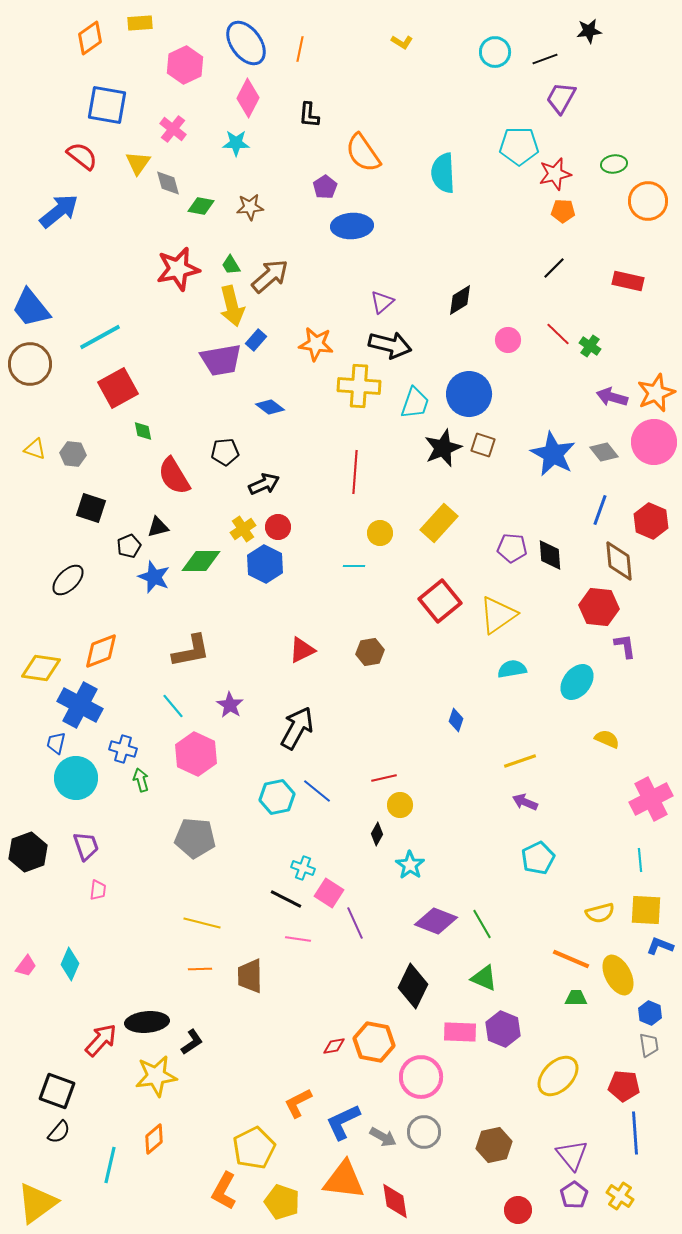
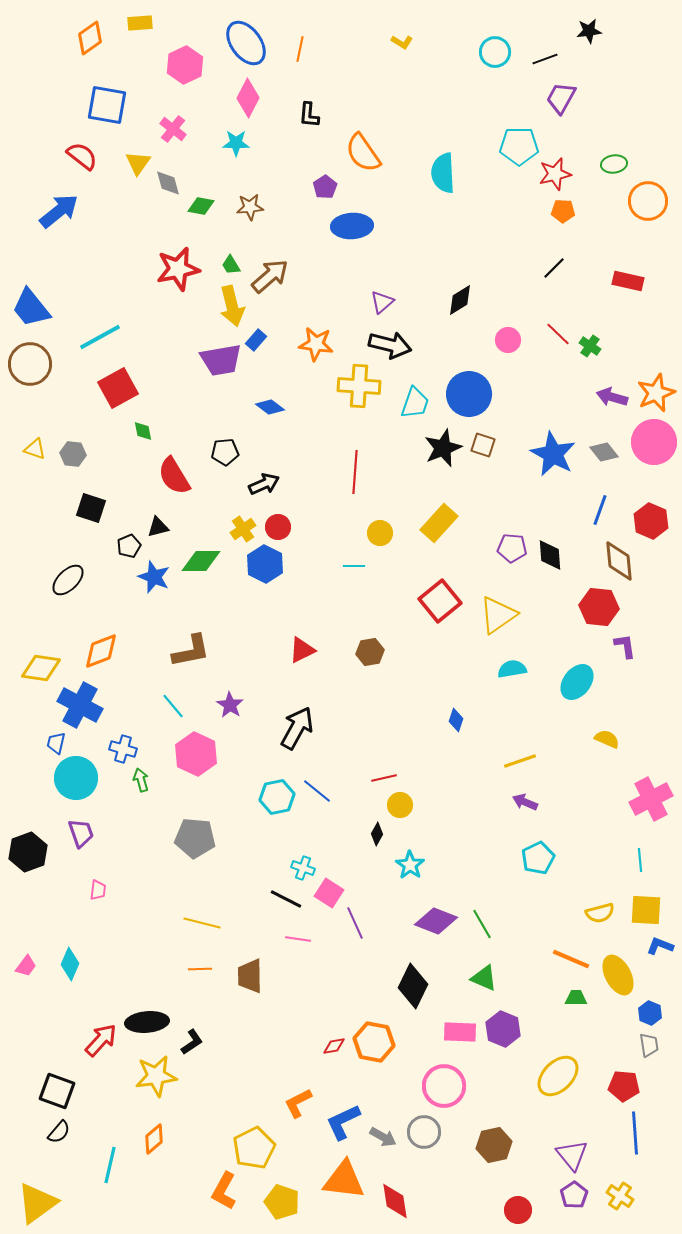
purple trapezoid at (86, 846): moved 5 px left, 13 px up
pink circle at (421, 1077): moved 23 px right, 9 px down
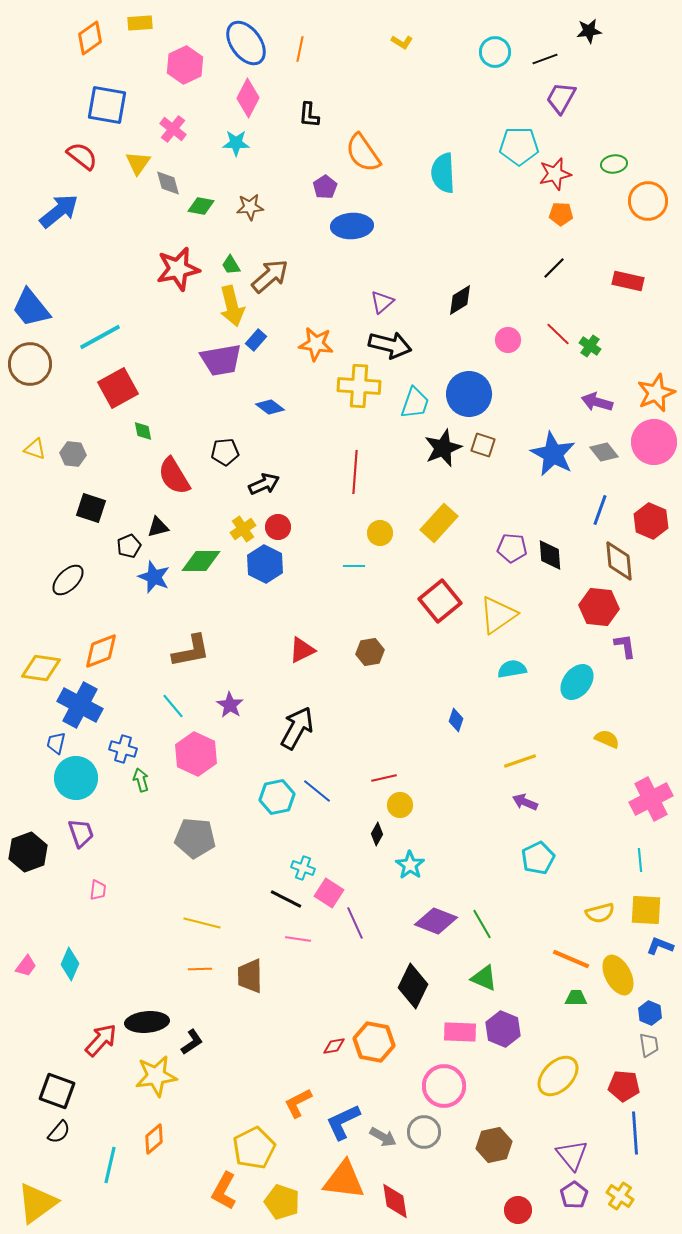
orange pentagon at (563, 211): moved 2 px left, 3 px down
purple arrow at (612, 397): moved 15 px left, 5 px down
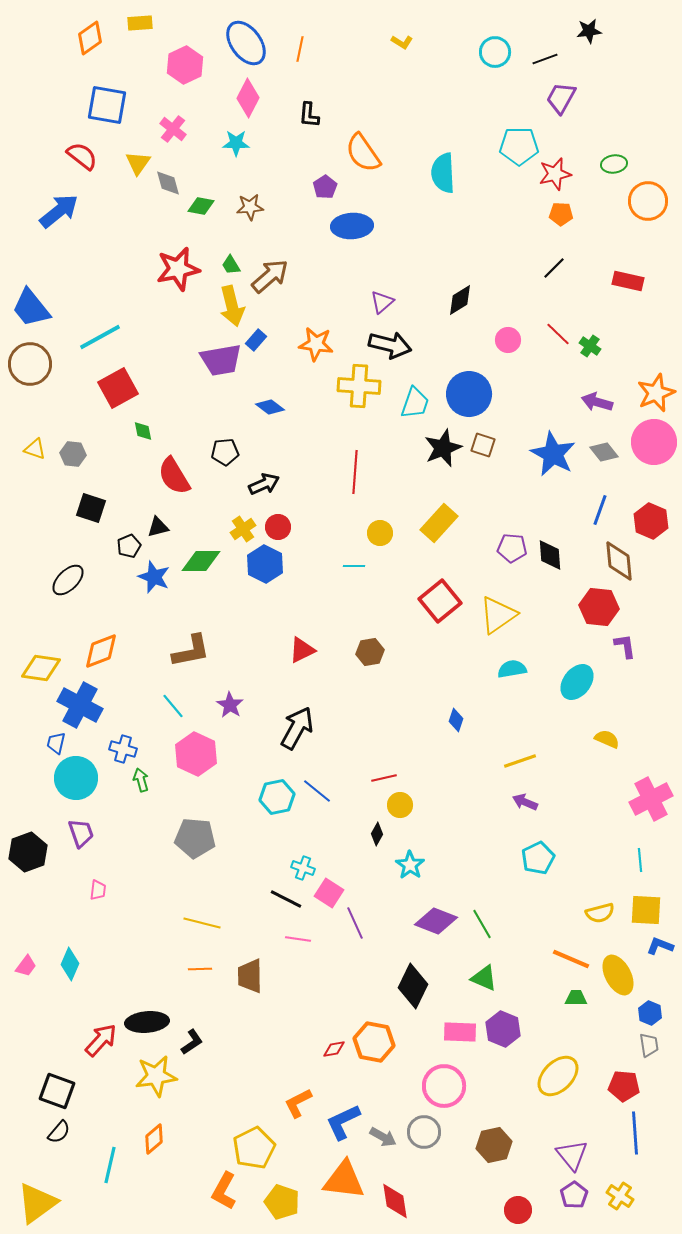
red diamond at (334, 1046): moved 3 px down
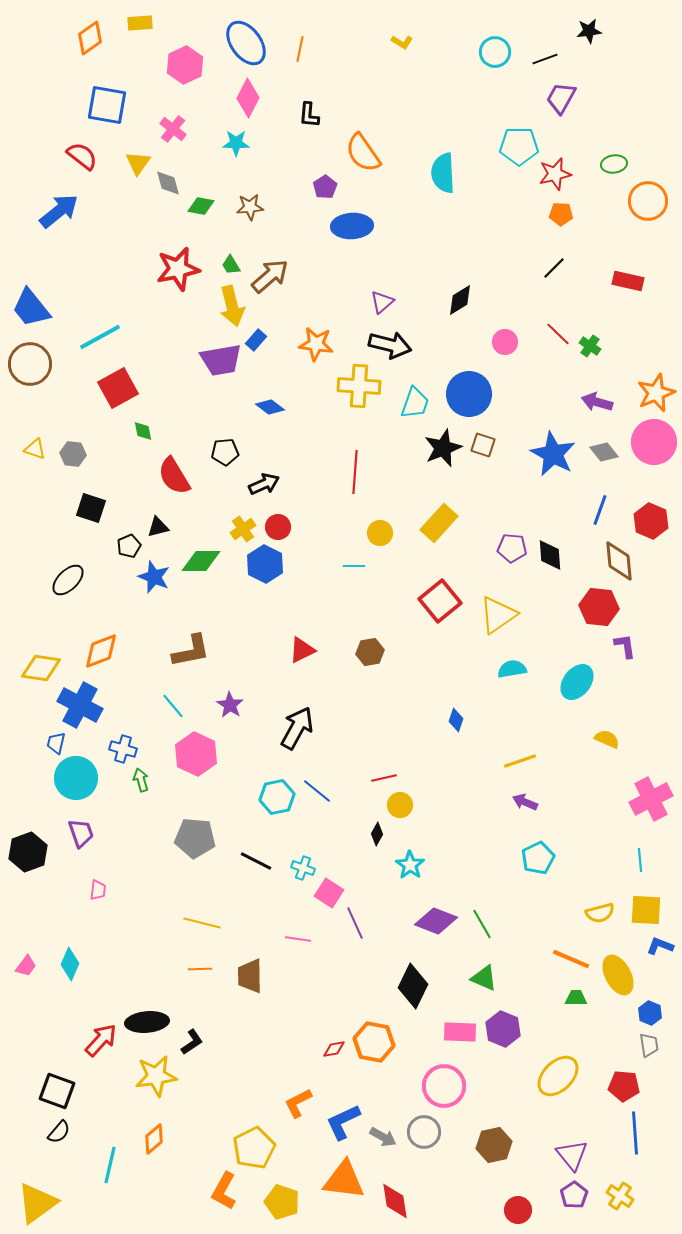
pink circle at (508, 340): moved 3 px left, 2 px down
black line at (286, 899): moved 30 px left, 38 px up
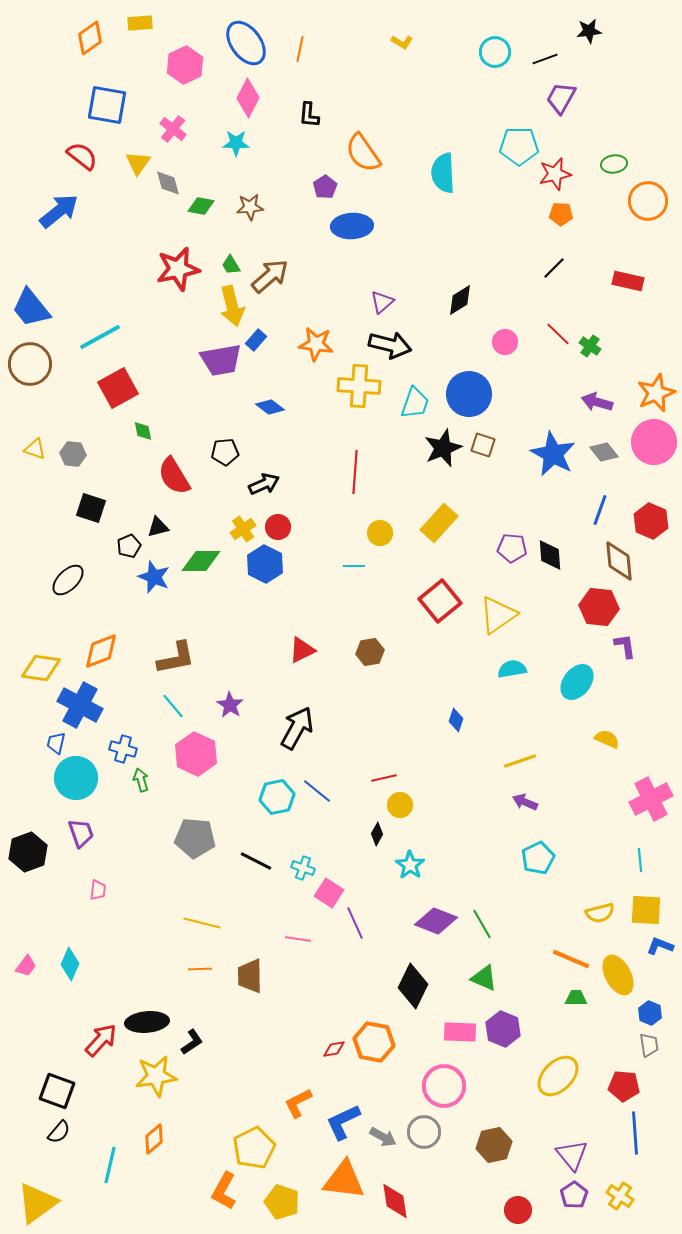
brown L-shape at (191, 651): moved 15 px left, 7 px down
